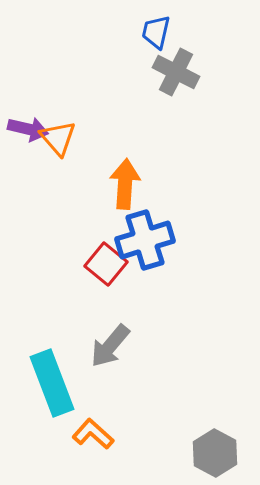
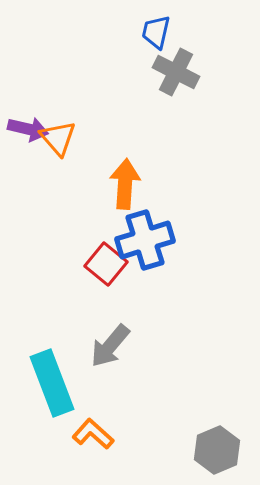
gray hexagon: moved 2 px right, 3 px up; rotated 9 degrees clockwise
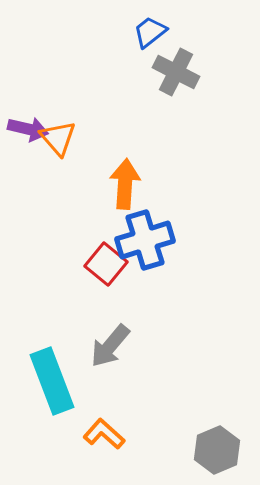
blue trapezoid: moved 6 px left; rotated 39 degrees clockwise
cyan rectangle: moved 2 px up
orange L-shape: moved 11 px right
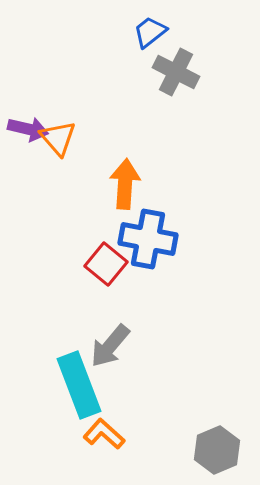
blue cross: moved 3 px right, 1 px up; rotated 28 degrees clockwise
cyan rectangle: moved 27 px right, 4 px down
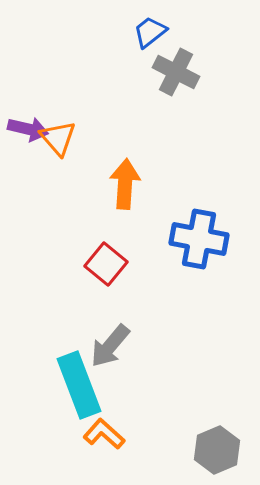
blue cross: moved 51 px right
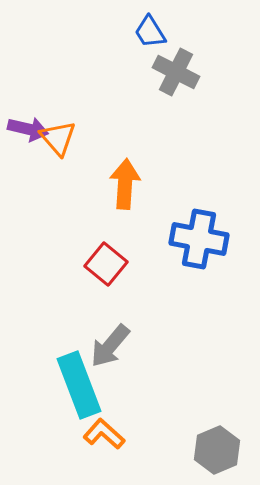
blue trapezoid: rotated 84 degrees counterclockwise
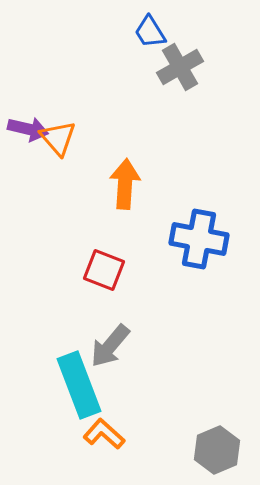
gray cross: moved 4 px right, 5 px up; rotated 33 degrees clockwise
red square: moved 2 px left, 6 px down; rotated 18 degrees counterclockwise
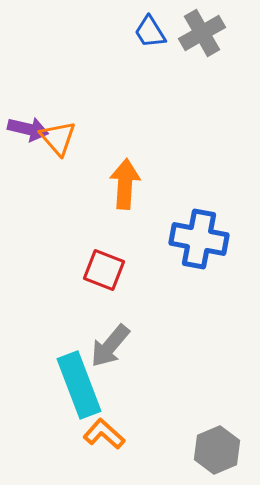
gray cross: moved 22 px right, 34 px up
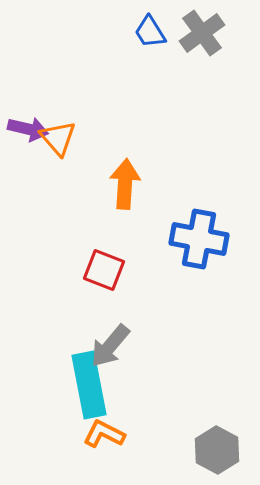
gray cross: rotated 6 degrees counterclockwise
cyan rectangle: moved 10 px right; rotated 10 degrees clockwise
orange L-shape: rotated 15 degrees counterclockwise
gray hexagon: rotated 9 degrees counterclockwise
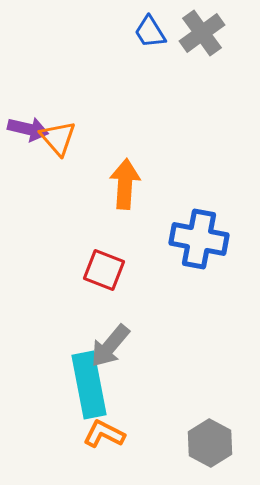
gray hexagon: moved 7 px left, 7 px up
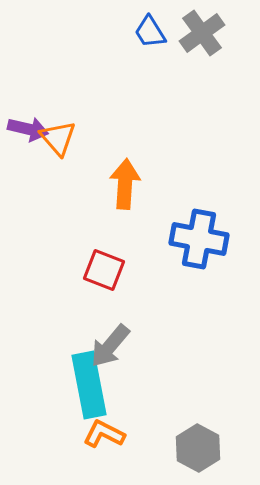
gray hexagon: moved 12 px left, 5 px down
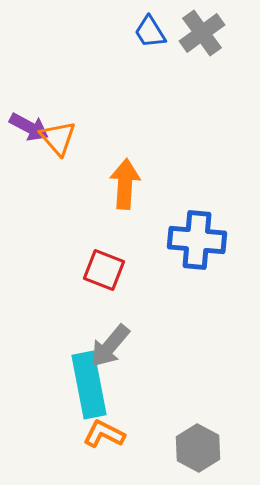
purple arrow: moved 1 px right, 2 px up; rotated 15 degrees clockwise
blue cross: moved 2 px left, 1 px down; rotated 6 degrees counterclockwise
